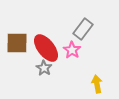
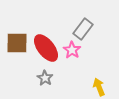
gray star: moved 1 px right, 10 px down
yellow arrow: moved 2 px right, 3 px down; rotated 12 degrees counterclockwise
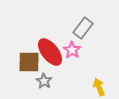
gray rectangle: moved 1 px up
brown square: moved 12 px right, 19 px down
red ellipse: moved 4 px right, 4 px down
gray star: moved 1 px left, 3 px down
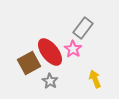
pink star: moved 1 px right, 1 px up
brown square: moved 1 px down; rotated 30 degrees counterclockwise
gray star: moved 6 px right
yellow arrow: moved 4 px left, 8 px up
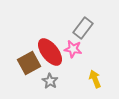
pink star: rotated 24 degrees counterclockwise
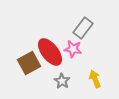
gray star: moved 12 px right
